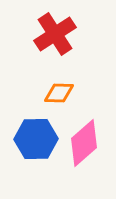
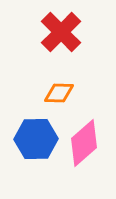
red cross: moved 6 px right, 2 px up; rotated 12 degrees counterclockwise
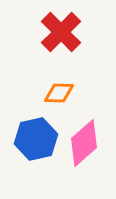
blue hexagon: rotated 12 degrees counterclockwise
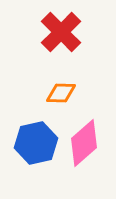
orange diamond: moved 2 px right
blue hexagon: moved 4 px down
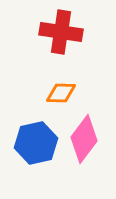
red cross: rotated 36 degrees counterclockwise
pink diamond: moved 4 px up; rotated 12 degrees counterclockwise
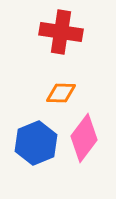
pink diamond: moved 1 px up
blue hexagon: rotated 9 degrees counterclockwise
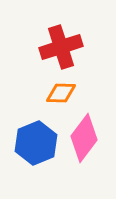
red cross: moved 15 px down; rotated 27 degrees counterclockwise
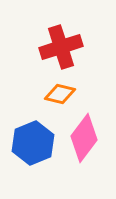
orange diamond: moved 1 px left, 1 px down; rotated 12 degrees clockwise
blue hexagon: moved 3 px left
